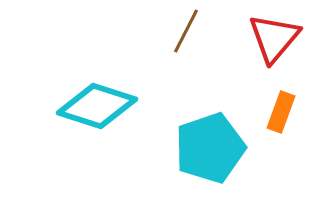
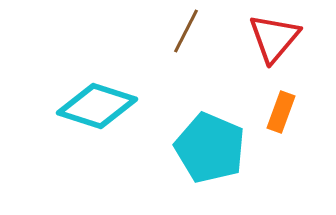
cyan pentagon: rotated 30 degrees counterclockwise
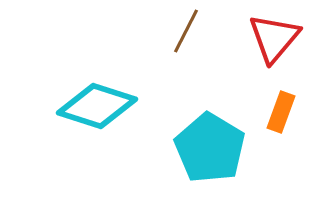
cyan pentagon: rotated 8 degrees clockwise
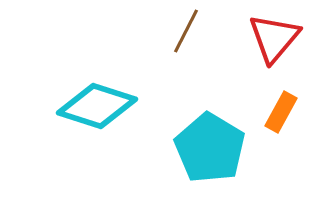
orange rectangle: rotated 9 degrees clockwise
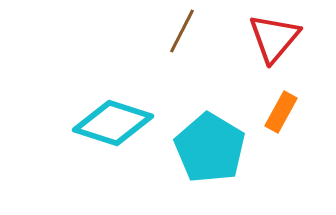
brown line: moved 4 px left
cyan diamond: moved 16 px right, 17 px down
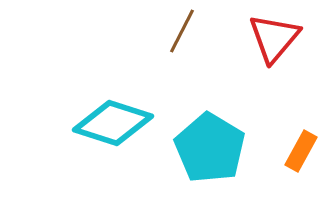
orange rectangle: moved 20 px right, 39 px down
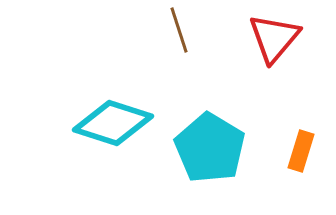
brown line: moved 3 px left, 1 px up; rotated 45 degrees counterclockwise
orange rectangle: rotated 12 degrees counterclockwise
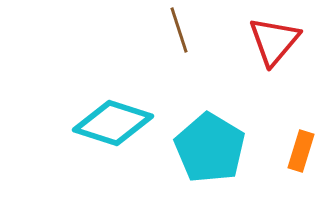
red triangle: moved 3 px down
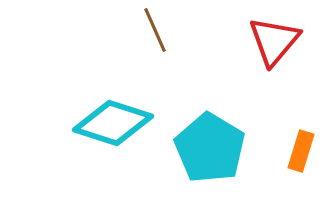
brown line: moved 24 px left; rotated 6 degrees counterclockwise
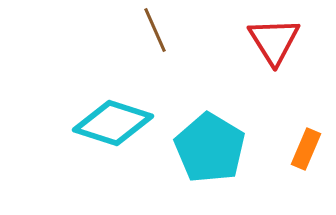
red triangle: rotated 12 degrees counterclockwise
orange rectangle: moved 5 px right, 2 px up; rotated 6 degrees clockwise
